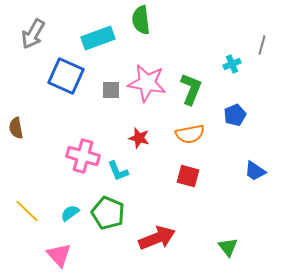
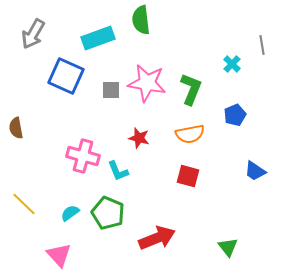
gray line: rotated 24 degrees counterclockwise
cyan cross: rotated 24 degrees counterclockwise
yellow line: moved 3 px left, 7 px up
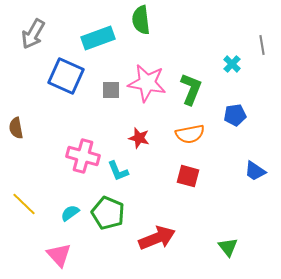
blue pentagon: rotated 15 degrees clockwise
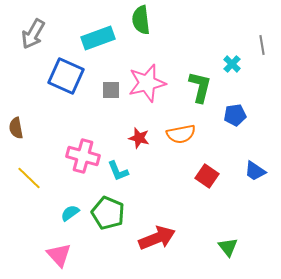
pink star: rotated 24 degrees counterclockwise
green L-shape: moved 9 px right, 2 px up; rotated 8 degrees counterclockwise
orange semicircle: moved 9 px left
red square: moved 19 px right; rotated 20 degrees clockwise
yellow line: moved 5 px right, 26 px up
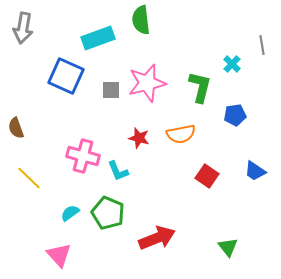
gray arrow: moved 10 px left, 6 px up; rotated 20 degrees counterclockwise
brown semicircle: rotated 10 degrees counterclockwise
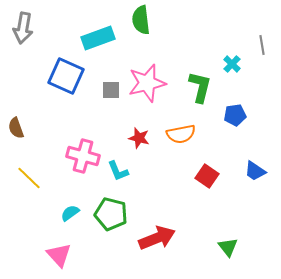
green pentagon: moved 3 px right, 1 px down; rotated 8 degrees counterclockwise
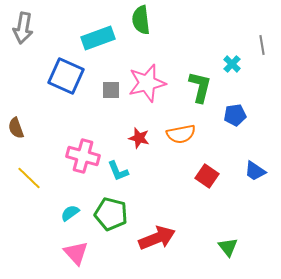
pink triangle: moved 17 px right, 2 px up
